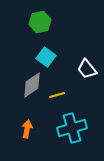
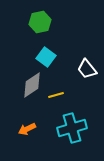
yellow line: moved 1 px left
orange arrow: rotated 126 degrees counterclockwise
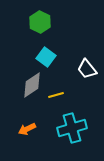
green hexagon: rotated 20 degrees counterclockwise
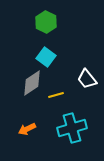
green hexagon: moved 6 px right
white trapezoid: moved 10 px down
gray diamond: moved 2 px up
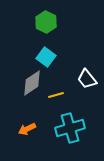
cyan cross: moved 2 px left
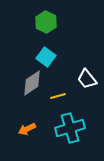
yellow line: moved 2 px right, 1 px down
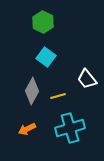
green hexagon: moved 3 px left
gray diamond: moved 8 px down; rotated 28 degrees counterclockwise
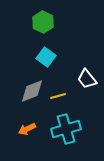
gray diamond: rotated 40 degrees clockwise
cyan cross: moved 4 px left, 1 px down
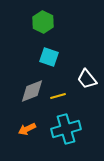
cyan square: moved 3 px right; rotated 18 degrees counterclockwise
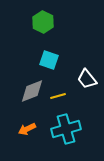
cyan square: moved 3 px down
